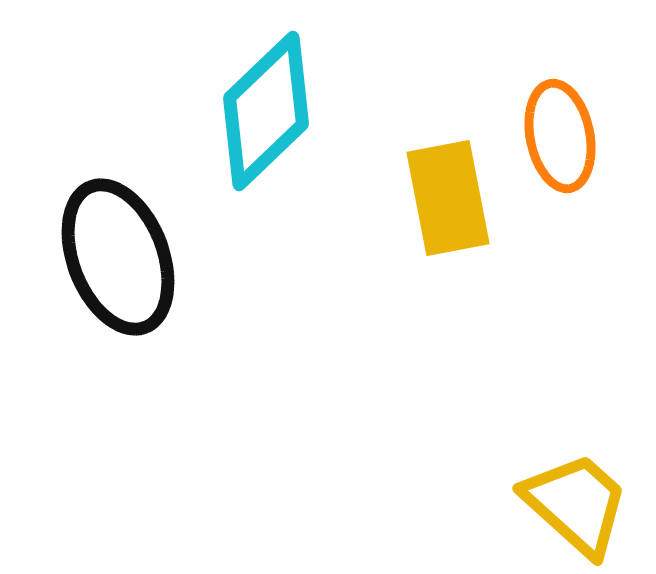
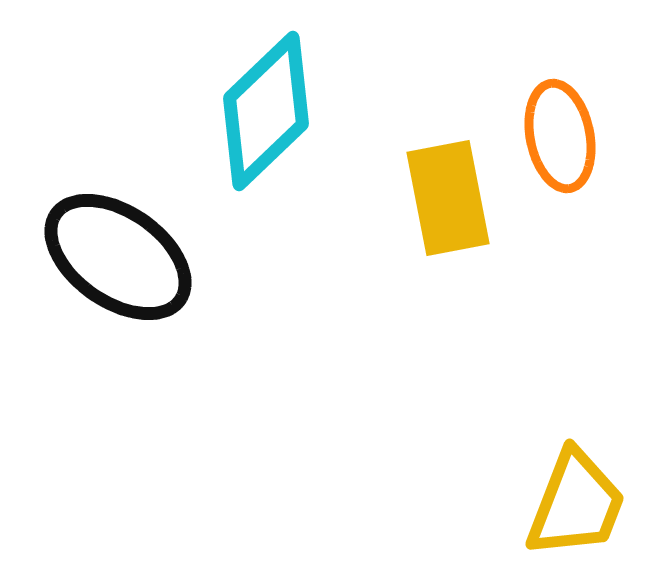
black ellipse: rotated 34 degrees counterclockwise
yellow trapezoid: rotated 69 degrees clockwise
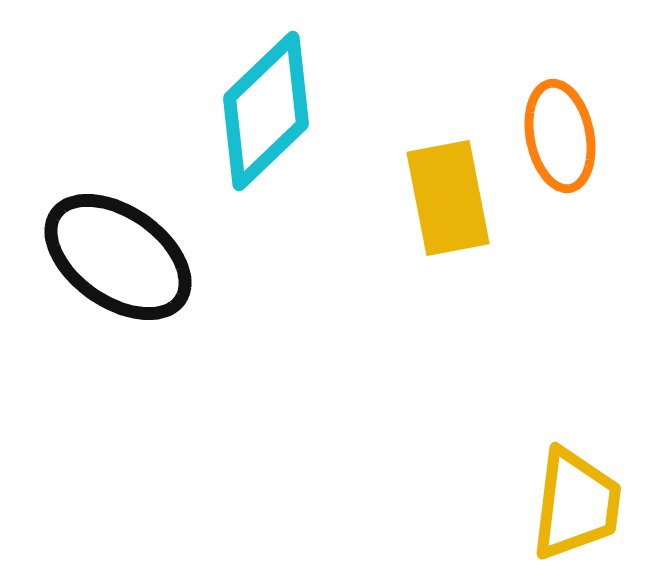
yellow trapezoid: rotated 14 degrees counterclockwise
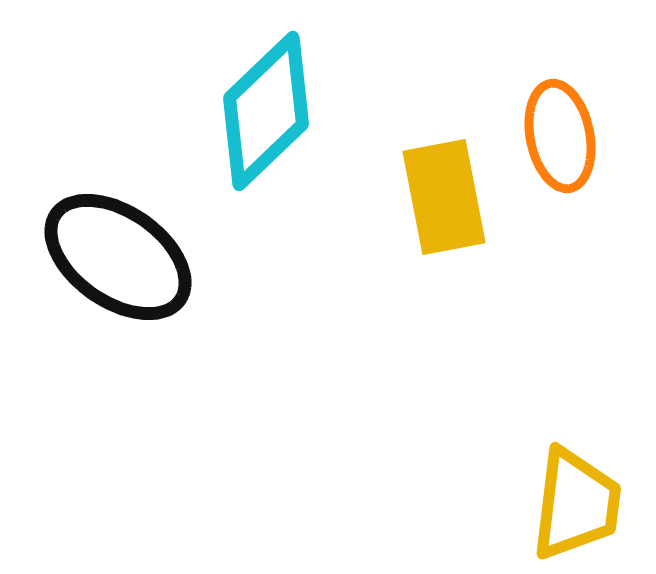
yellow rectangle: moved 4 px left, 1 px up
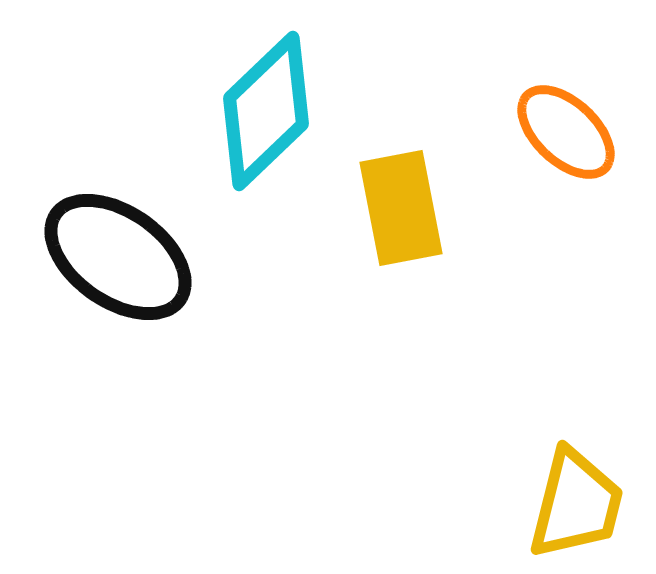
orange ellipse: moved 6 px right, 4 px up; rotated 36 degrees counterclockwise
yellow rectangle: moved 43 px left, 11 px down
yellow trapezoid: rotated 7 degrees clockwise
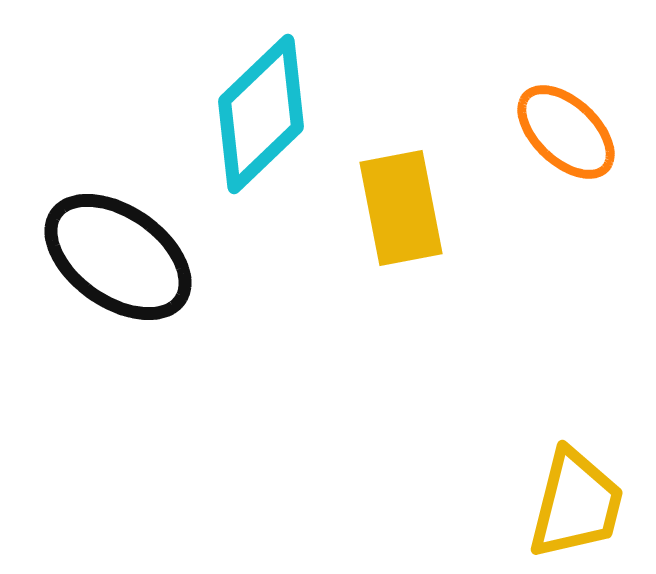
cyan diamond: moved 5 px left, 3 px down
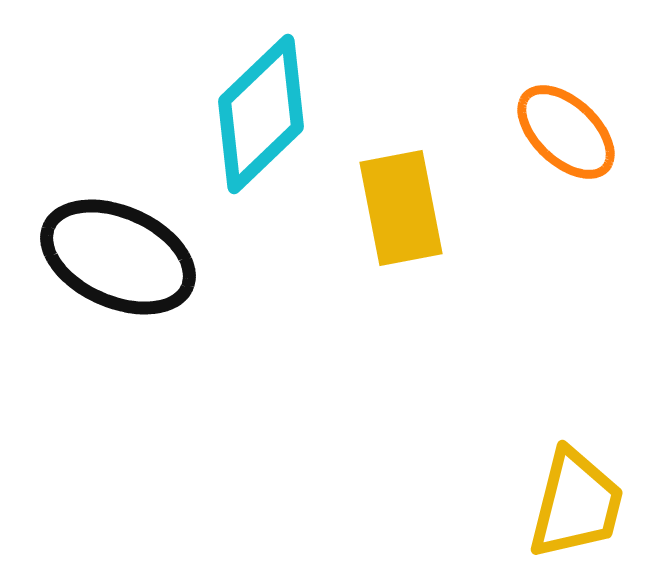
black ellipse: rotated 11 degrees counterclockwise
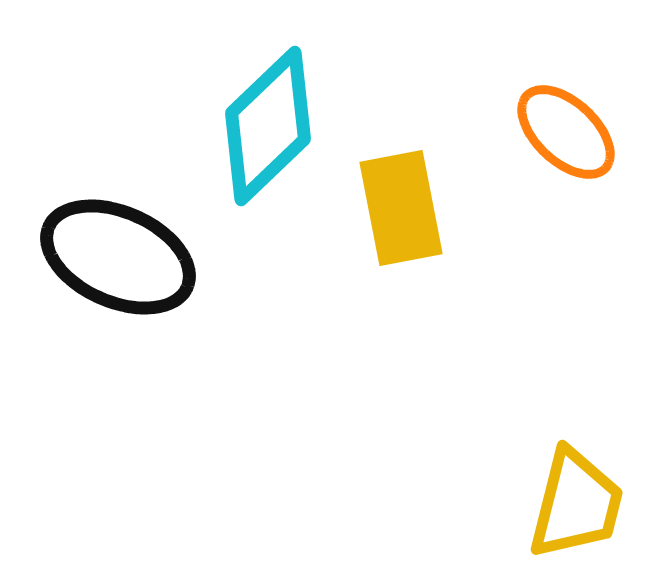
cyan diamond: moved 7 px right, 12 px down
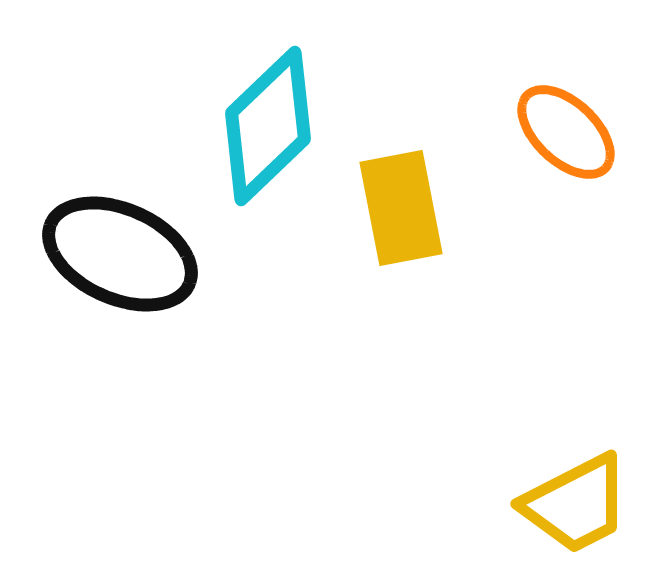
black ellipse: moved 2 px right, 3 px up
yellow trapezoid: rotated 49 degrees clockwise
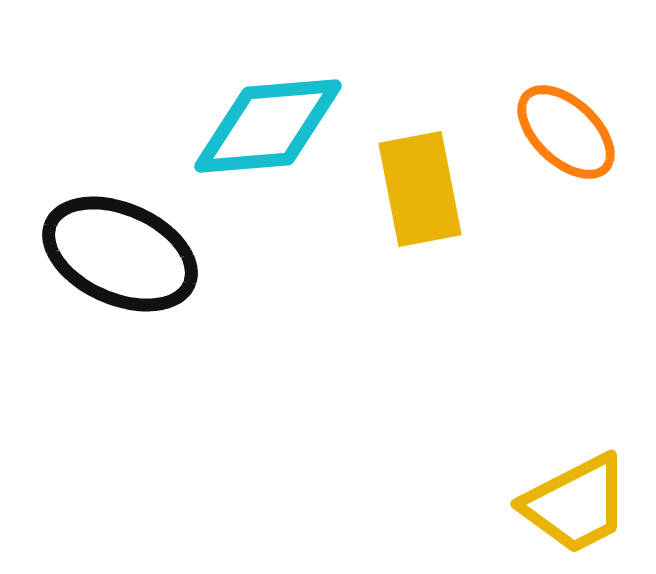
cyan diamond: rotated 39 degrees clockwise
yellow rectangle: moved 19 px right, 19 px up
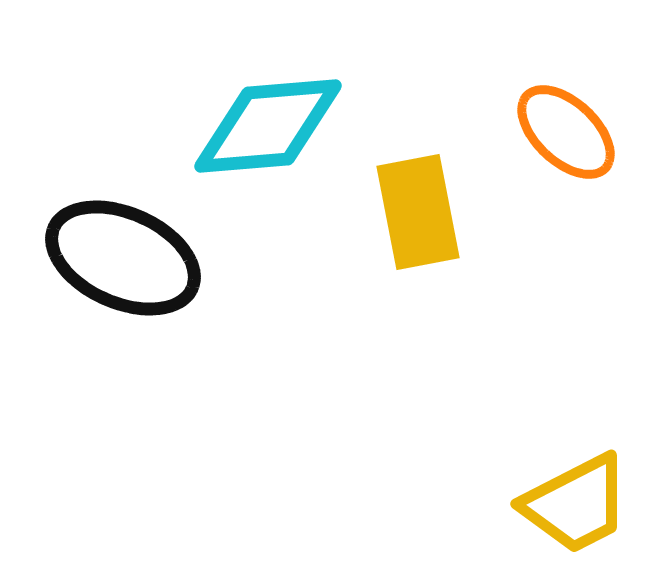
yellow rectangle: moved 2 px left, 23 px down
black ellipse: moved 3 px right, 4 px down
